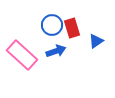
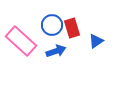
pink rectangle: moved 1 px left, 14 px up
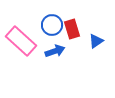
red rectangle: moved 1 px down
blue arrow: moved 1 px left
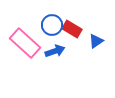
red rectangle: rotated 42 degrees counterclockwise
pink rectangle: moved 4 px right, 2 px down
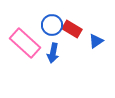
blue arrow: moved 2 px left, 2 px down; rotated 120 degrees clockwise
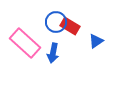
blue circle: moved 4 px right, 3 px up
red rectangle: moved 2 px left, 3 px up
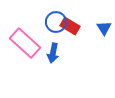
blue triangle: moved 8 px right, 13 px up; rotated 28 degrees counterclockwise
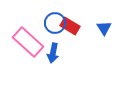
blue circle: moved 1 px left, 1 px down
pink rectangle: moved 3 px right, 1 px up
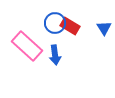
pink rectangle: moved 1 px left, 4 px down
blue arrow: moved 2 px right, 2 px down; rotated 18 degrees counterclockwise
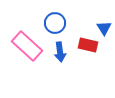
red rectangle: moved 18 px right, 19 px down; rotated 18 degrees counterclockwise
blue arrow: moved 5 px right, 3 px up
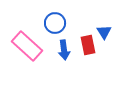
blue triangle: moved 4 px down
red rectangle: rotated 66 degrees clockwise
blue arrow: moved 4 px right, 2 px up
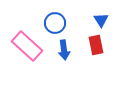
blue triangle: moved 3 px left, 12 px up
red rectangle: moved 8 px right
